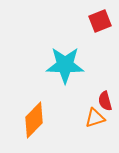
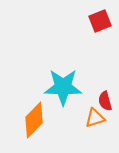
cyan star: moved 2 px left, 22 px down
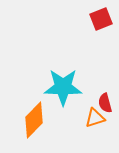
red square: moved 1 px right, 2 px up
red semicircle: moved 2 px down
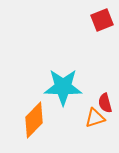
red square: moved 1 px right, 1 px down
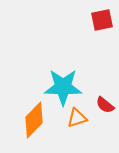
red square: rotated 10 degrees clockwise
red semicircle: moved 2 px down; rotated 36 degrees counterclockwise
orange triangle: moved 18 px left
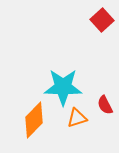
red square: rotated 30 degrees counterclockwise
red semicircle: rotated 24 degrees clockwise
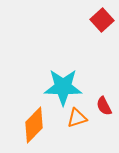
red semicircle: moved 1 px left, 1 px down
orange diamond: moved 5 px down
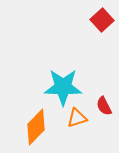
orange diamond: moved 2 px right, 2 px down
